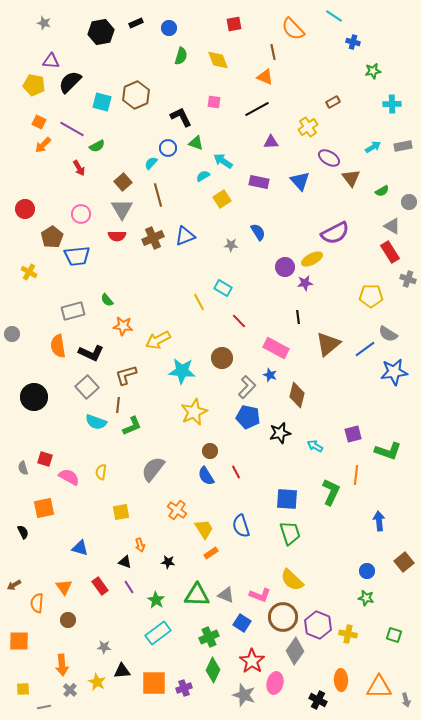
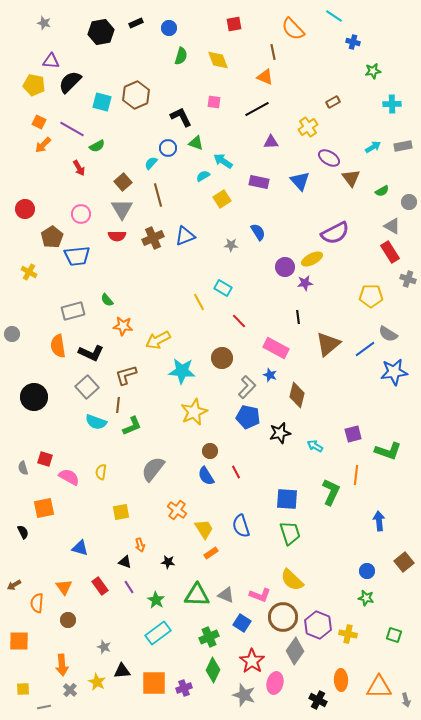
gray star at (104, 647): rotated 16 degrees clockwise
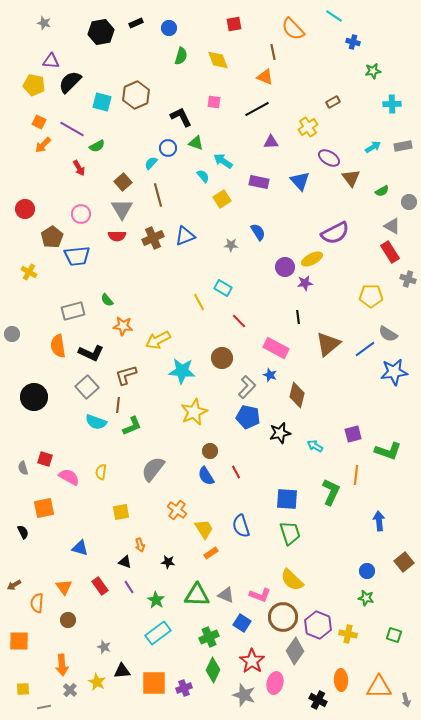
cyan semicircle at (203, 176): rotated 80 degrees clockwise
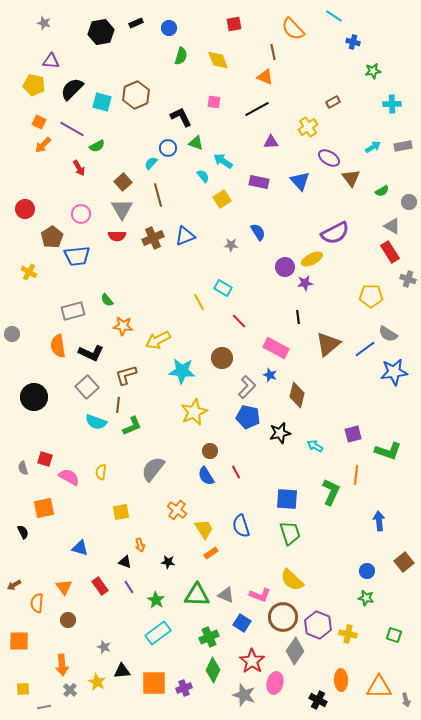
black semicircle at (70, 82): moved 2 px right, 7 px down
